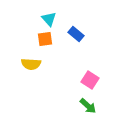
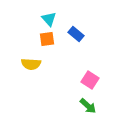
orange square: moved 2 px right
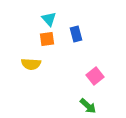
blue rectangle: rotated 35 degrees clockwise
pink square: moved 5 px right, 4 px up; rotated 18 degrees clockwise
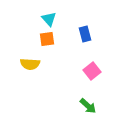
blue rectangle: moved 9 px right
yellow semicircle: moved 1 px left
pink square: moved 3 px left, 5 px up
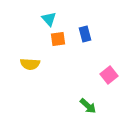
orange square: moved 11 px right
pink square: moved 17 px right, 4 px down
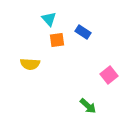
blue rectangle: moved 2 px left, 2 px up; rotated 42 degrees counterclockwise
orange square: moved 1 px left, 1 px down
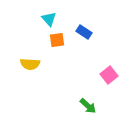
blue rectangle: moved 1 px right
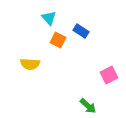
cyan triangle: moved 1 px up
blue rectangle: moved 3 px left, 1 px up
orange square: moved 1 px right; rotated 35 degrees clockwise
pink square: rotated 12 degrees clockwise
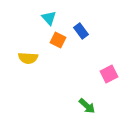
blue rectangle: rotated 21 degrees clockwise
yellow semicircle: moved 2 px left, 6 px up
pink square: moved 1 px up
green arrow: moved 1 px left
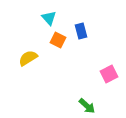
blue rectangle: rotated 21 degrees clockwise
yellow semicircle: rotated 144 degrees clockwise
